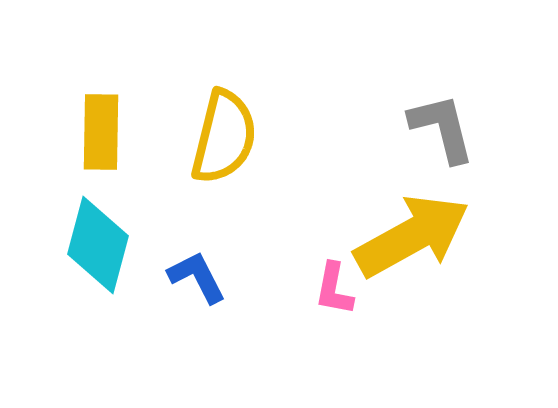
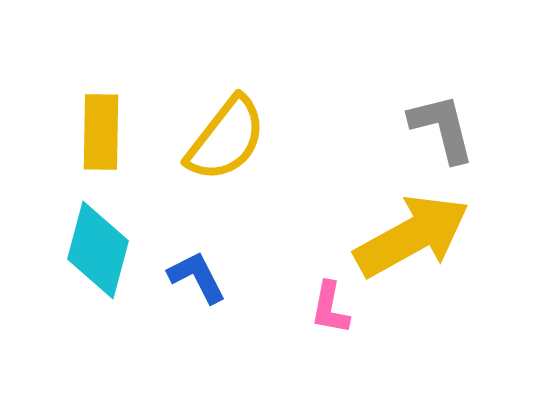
yellow semicircle: moved 2 px right, 2 px down; rotated 24 degrees clockwise
cyan diamond: moved 5 px down
pink L-shape: moved 4 px left, 19 px down
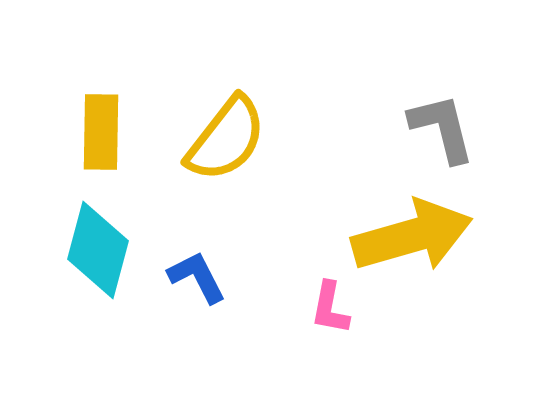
yellow arrow: rotated 13 degrees clockwise
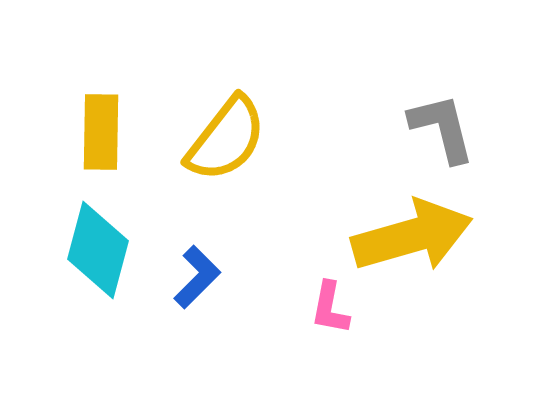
blue L-shape: rotated 72 degrees clockwise
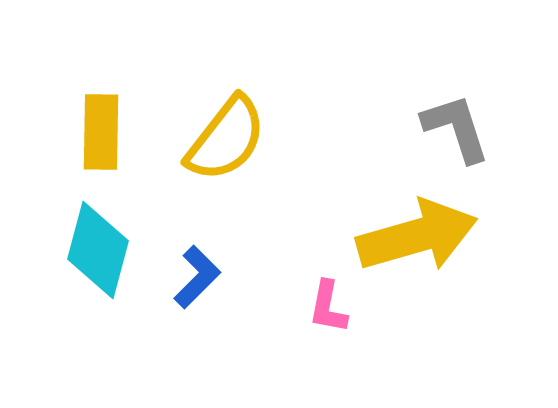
gray L-shape: moved 14 px right; rotated 4 degrees counterclockwise
yellow arrow: moved 5 px right
pink L-shape: moved 2 px left, 1 px up
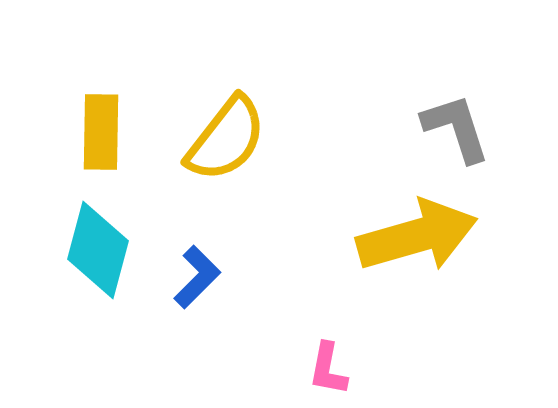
pink L-shape: moved 62 px down
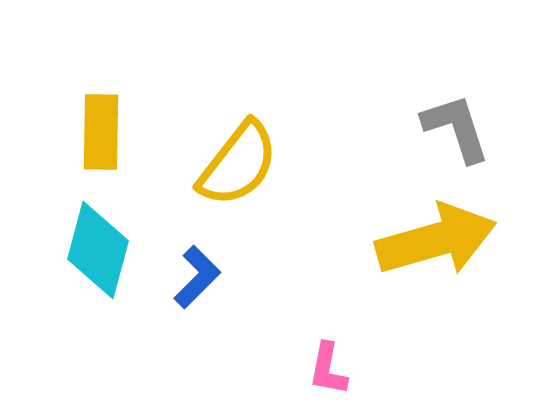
yellow semicircle: moved 12 px right, 25 px down
yellow arrow: moved 19 px right, 4 px down
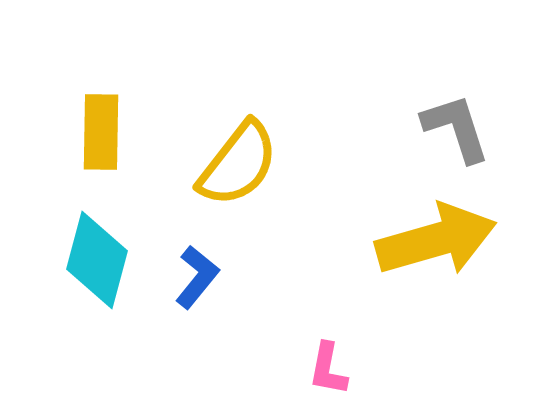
cyan diamond: moved 1 px left, 10 px down
blue L-shape: rotated 6 degrees counterclockwise
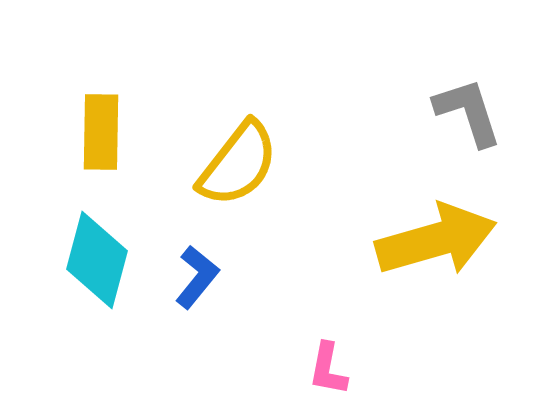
gray L-shape: moved 12 px right, 16 px up
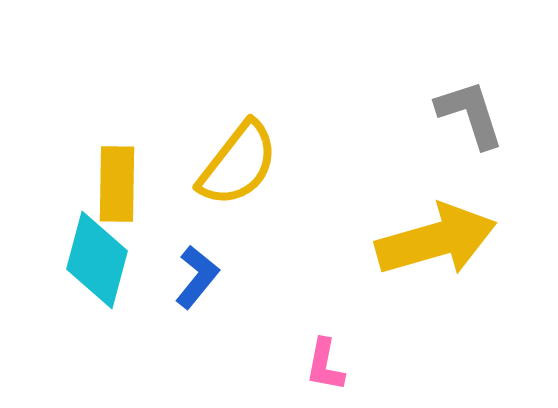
gray L-shape: moved 2 px right, 2 px down
yellow rectangle: moved 16 px right, 52 px down
pink L-shape: moved 3 px left, 4 px up
